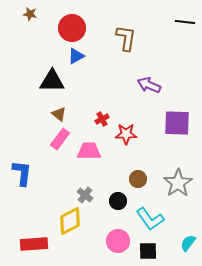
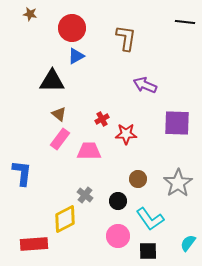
purple arrow: moved 4 px left
yellow diamond: moved 5 px left, 2 px up
pink circle: moved 5 px up
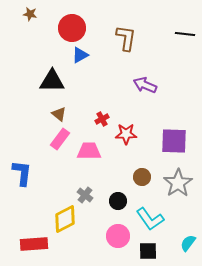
black line: moved 12 px down
blue triangle: moved 4 px right, 1 px up
purple square: moved 3 px left, 18 px down
brown circle: moved 4 px right, 2 px up
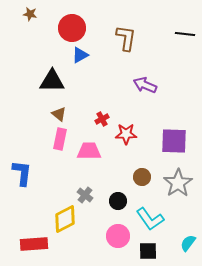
pink rectangle: rotated 25 degrees counterclockwise
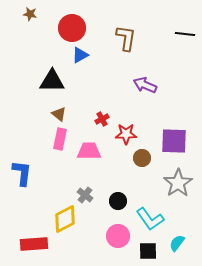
brown circle: moved 19 px up
cyan semicircle: moved 11 px left
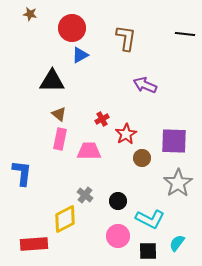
red star: rotated 30 degrees counterclockwise
cyan L-shape: rotated 28 degrees counterclockwise
